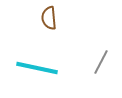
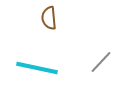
gray line: rotated 15 degrees clockwise
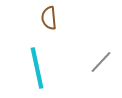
cyan line: rotated 66 degrees clockwise
